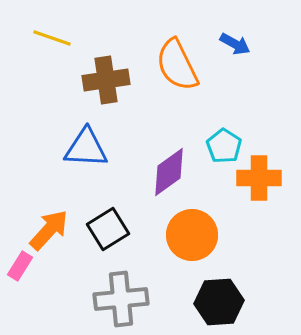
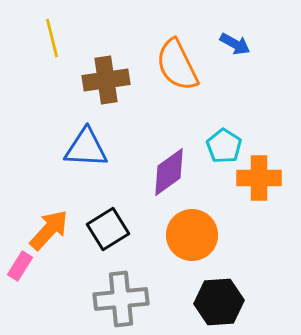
yellow line: rotated 57 degrees clockwise
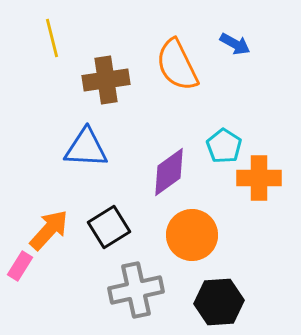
black square: moved 1 px right, 2 px up
gray cross: moved 15 px right, 9 px up; rotated 6 degrees counterclockwise
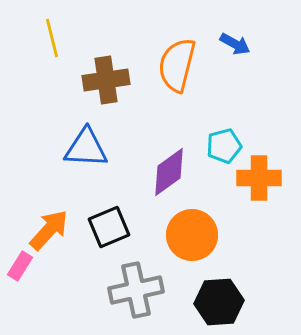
orange semicircle: rotated 40 degrees clockwise
cyan pentagon: rotated 24 degrees clockwise
black square: rotated 9 degrees clockwise
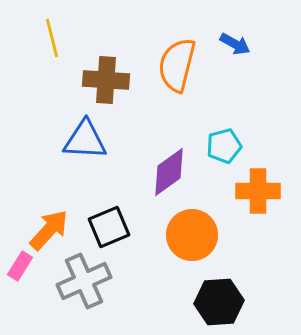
brown cross: rotated 12 degrees clockwise
blue triangle: moved 1 px left, 8 px up
orange cross: moved 1 px left, 13 px down
gray cross: moved 52 px left, 9 px up; rotated 12 degrees counterclockwise
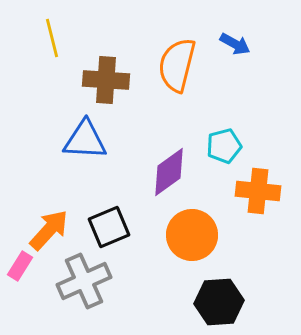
orange cross: rotated 6 degrees clockwise
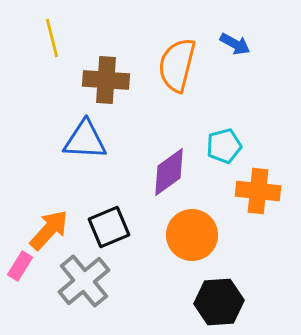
gray cross: rotated 16 degrees counterclockwise
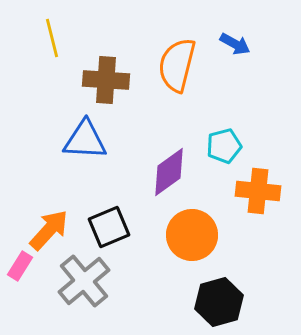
black hexagon: rotated 12 degrees counterclockwise
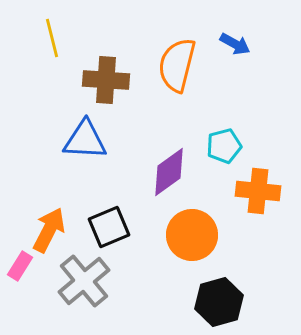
orange arrow: rotated 15 degrees counterclockwise
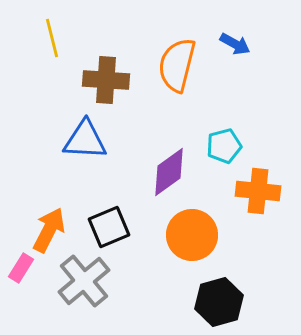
pink rectangle: moved 1 px right, 2 px down
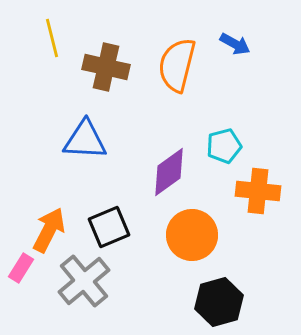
brown cross: moved 13 px up; rotated 9 degrees clockwise
